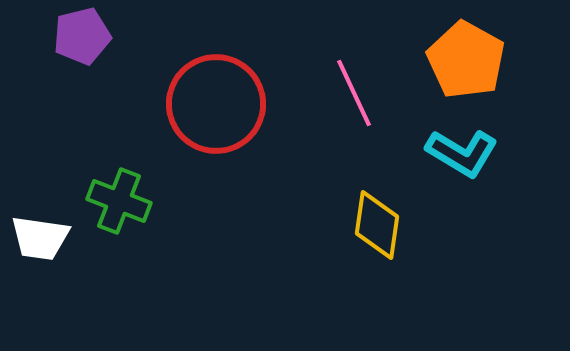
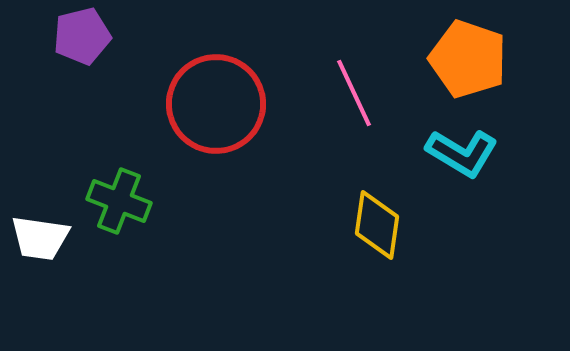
orange pentagon: moved 2 px right, 1 px up; rotated 10 degrees counterclockwise
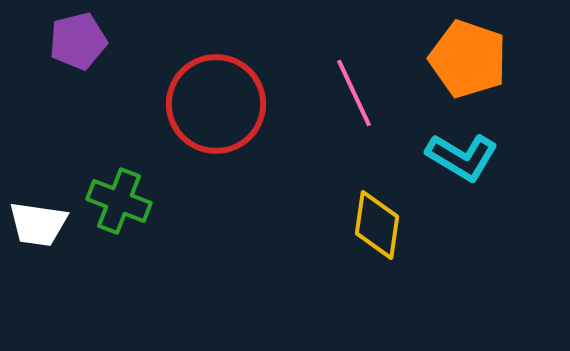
purple pentagon: moved 4 px left, 5 px down
cyan L-shape: moved 4 px down
white trapezoid: moved 2 px left, 14 px up
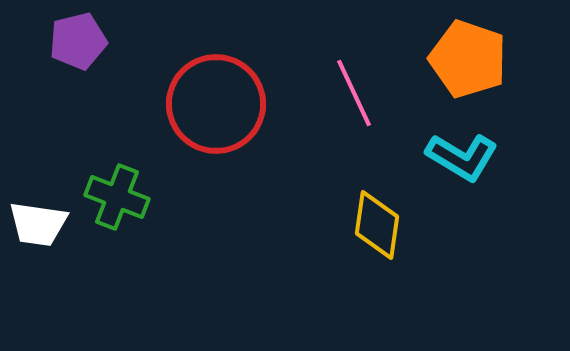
green cross: moved 2 px left, 4 px up
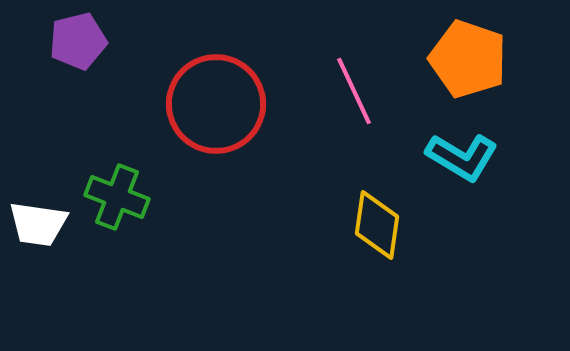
pink line: moved 2 px up
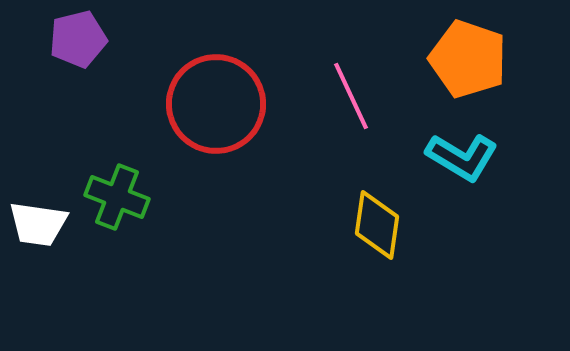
purple pentagon: moved 2 px up
pink line: moved 3 px left, 5 px down
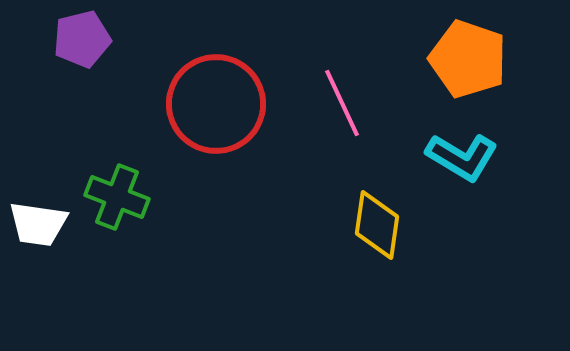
purple pentagon: moved 4 px right
pink line: moved 9 px left, 7 px down
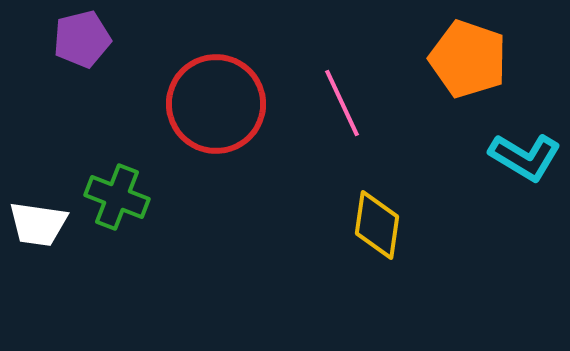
cyan L-shape: moved 63 px right
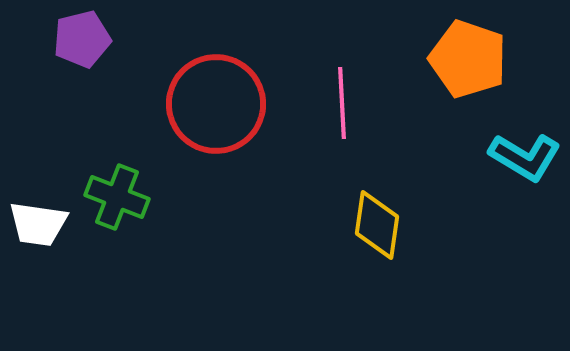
pink line: rotated 22 degrees clockwise
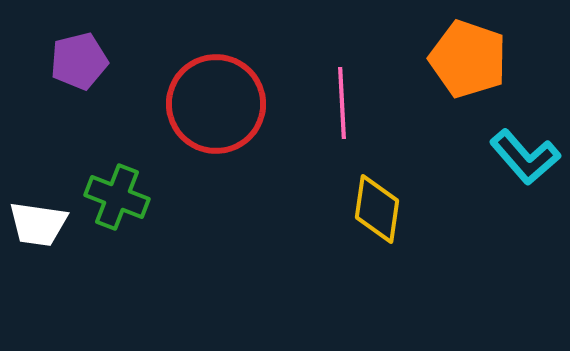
purple pentagon: moved 3 px left, 22 px down
cyan L-shape: rotated 18 degrees clockwise
yellow diamond: moved 16 px up
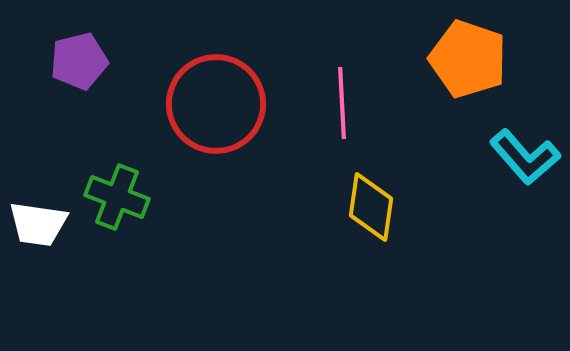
yellow diamond: moved 6 px left, 2 px up
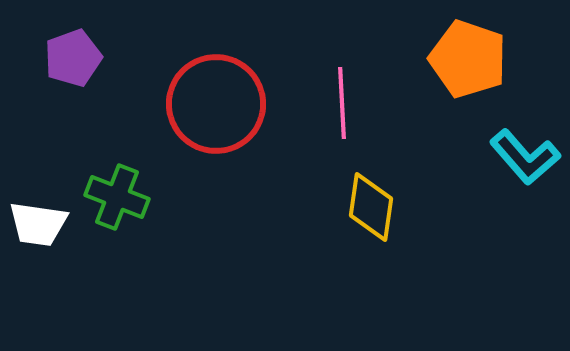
purple pentagon: moved 6 px left, 3 px up; rotated 6 degrees counterclockwise
